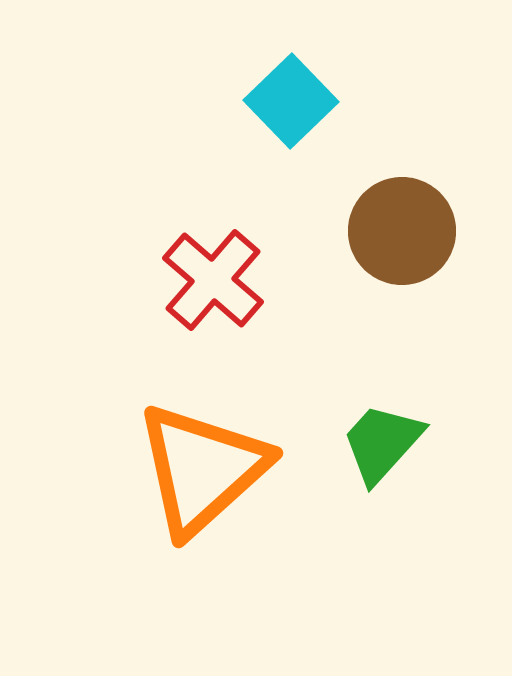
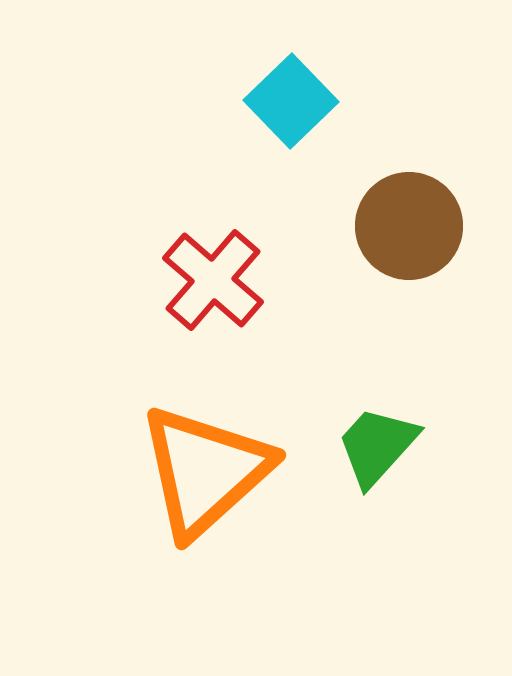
brown circle: moved 7 px right, 5 px up
green trapezoid: moved 5 px left, 3 px down
orange triangle: moved 3 px right, 2 px down
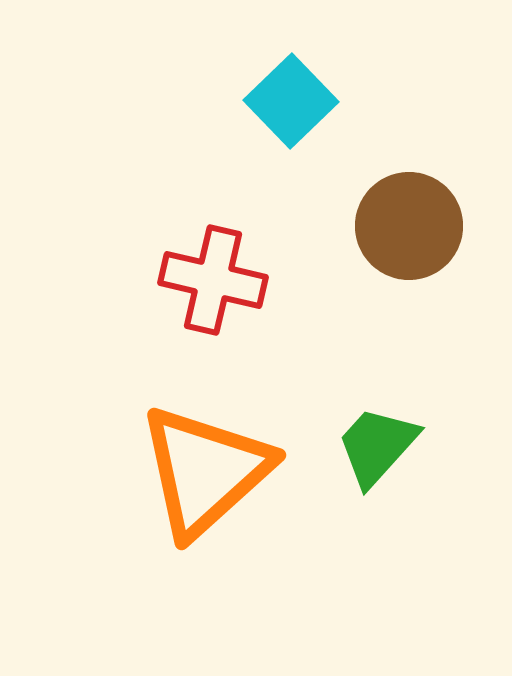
red cross: rotated 28 degrees counterclockwise
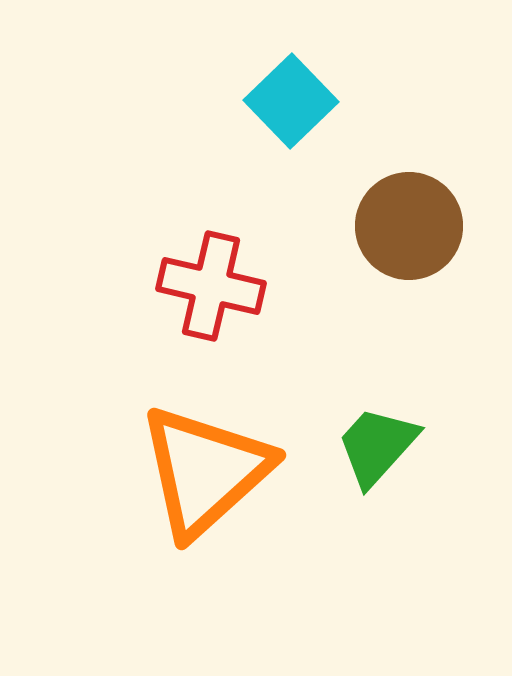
red cross: moved 2 px left, 6 px down
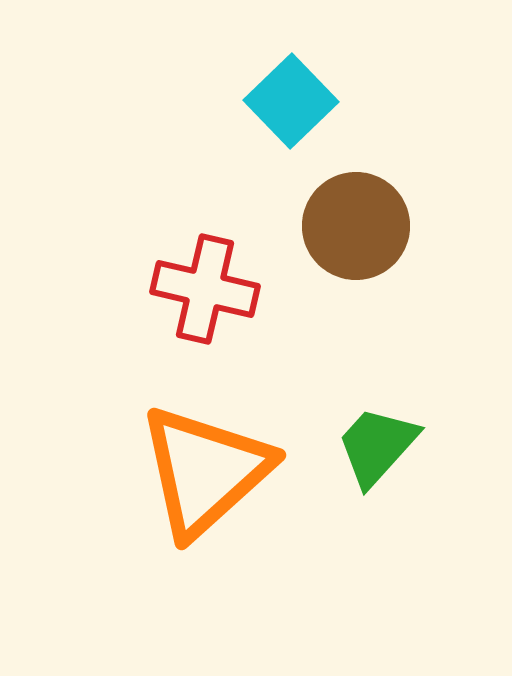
brown circle: moved 53 px left
red cross: moved 6 px left, 3 px down
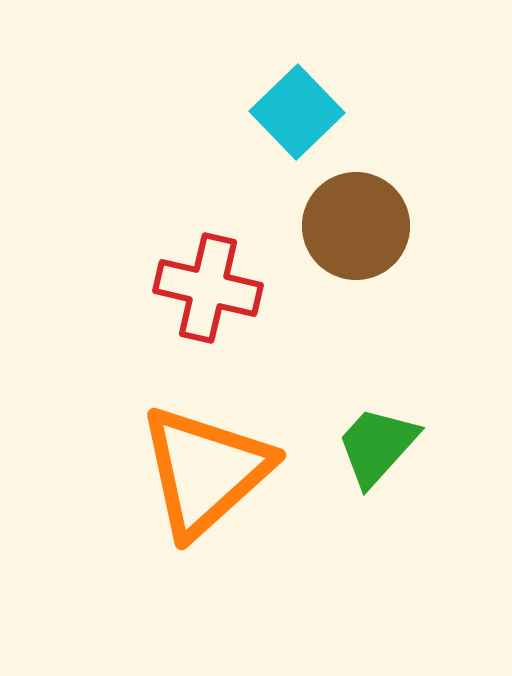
cyan square: moved 6 px right, 11 px down
red cross: moved 3 px right, 1 px up
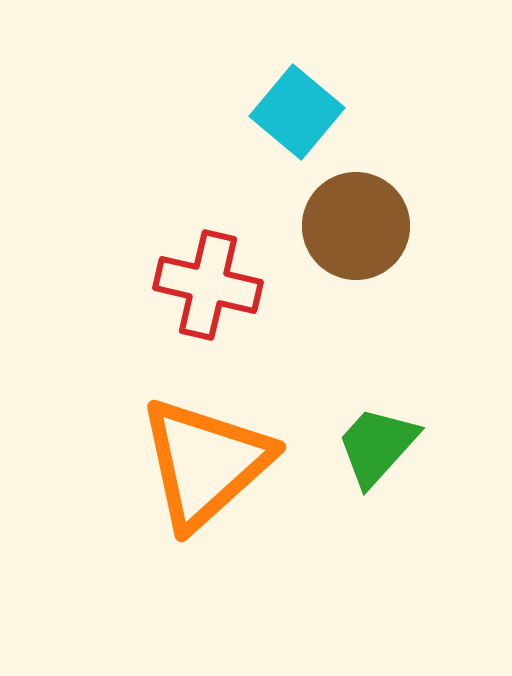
cyan square: rotated 6 degrees counterclockwise
red cross: moved 3 px up
orange triangle: moved 8 px up
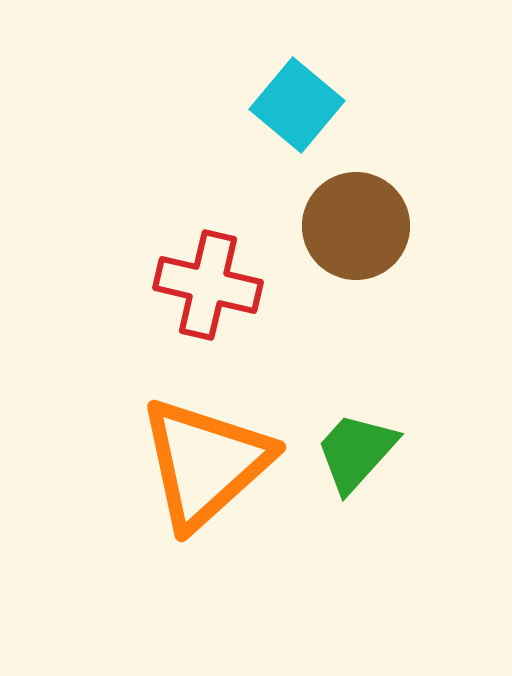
cyan square: moved 7 px up
green trapezoid: moved 21 px left, 6 px down
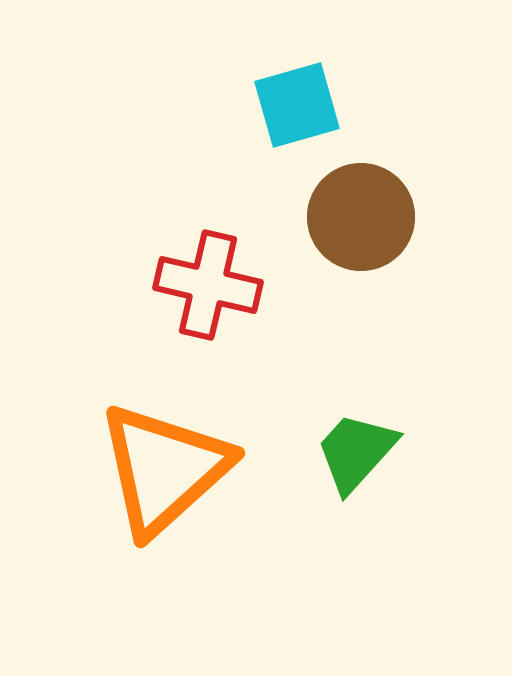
cyan square: rotated 34 degrees clockwise
brown circle: moved 5 px right, 9 px up
orange triangle: moved 41 px left, 6 px down
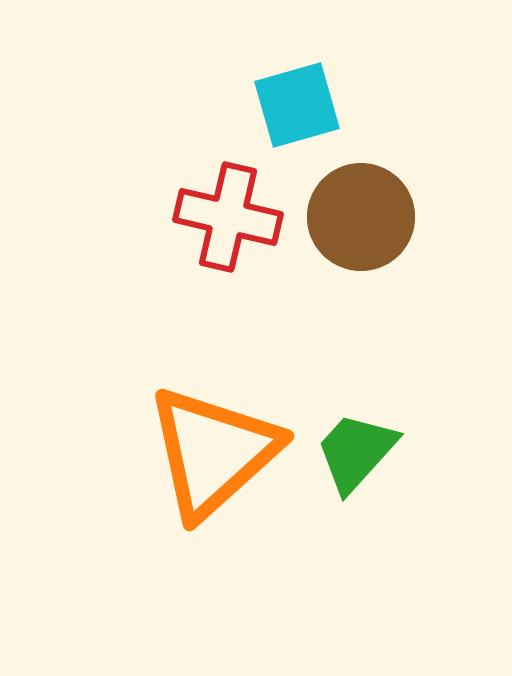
red cross: moved 20 px right, 68 px up
orange triangle: moved 49 px right, 17 px up
